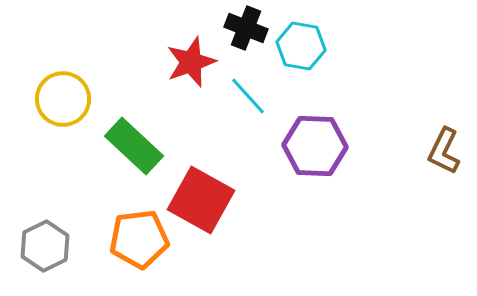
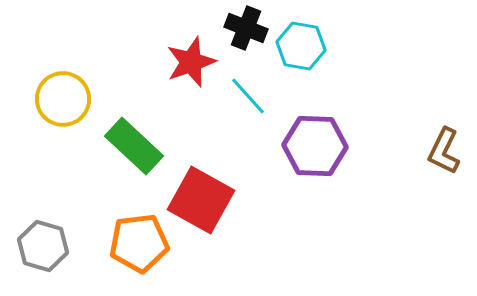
orange pentagon: moved 4 px down
gray hexagon: moved 2 px left; rotated 18 degrees counterclockwise
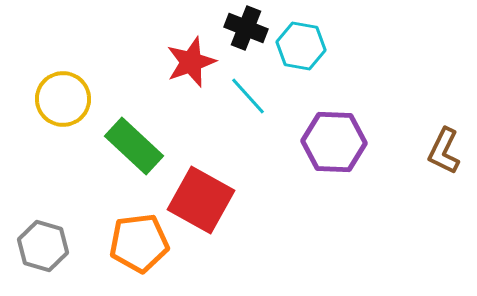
purple hexagon: moved 19 px right, 4 px up
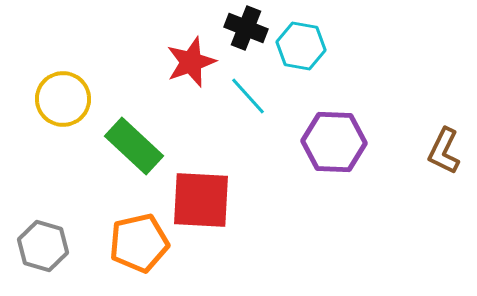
red square: rotated 26 degrees counterclockwise
orange pentagon: rotated 6 degrees counterclockwise
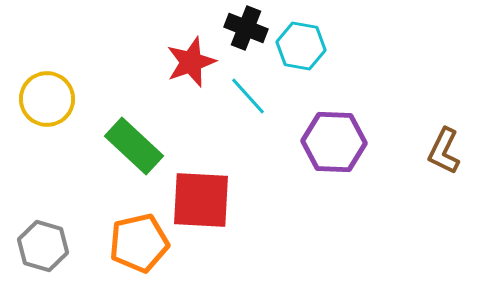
yellow circle: moved 16 px left
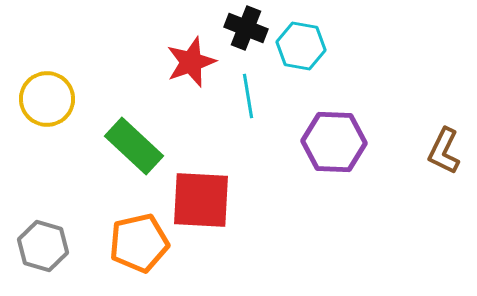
cyan line: rotated 33 degrees clockwise
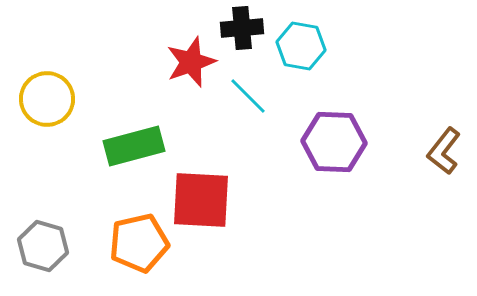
black cross: moved 4 px left; rotated 27 degrees counterclockwise
cyan line: rotated 36 degrees counterclockwise
green rectangle: rotated 58 degrees counterclockwise
brown L-shape: rotated 12 degrees clockwise
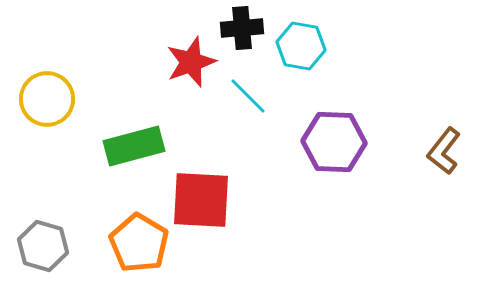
orange pentagon: rotated 28 degrees counterclockwise
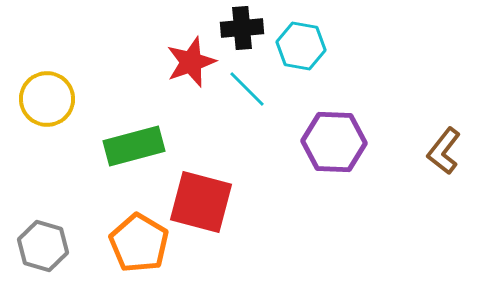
cyan line: moved 1 px left, 7 px up
red square: moved 2 px down; rotated 12 degrees clockwise
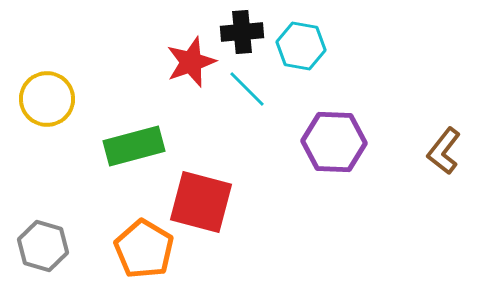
black cross: moved 4 px down
orange pentagon: moved 5 px right, 6 px down
